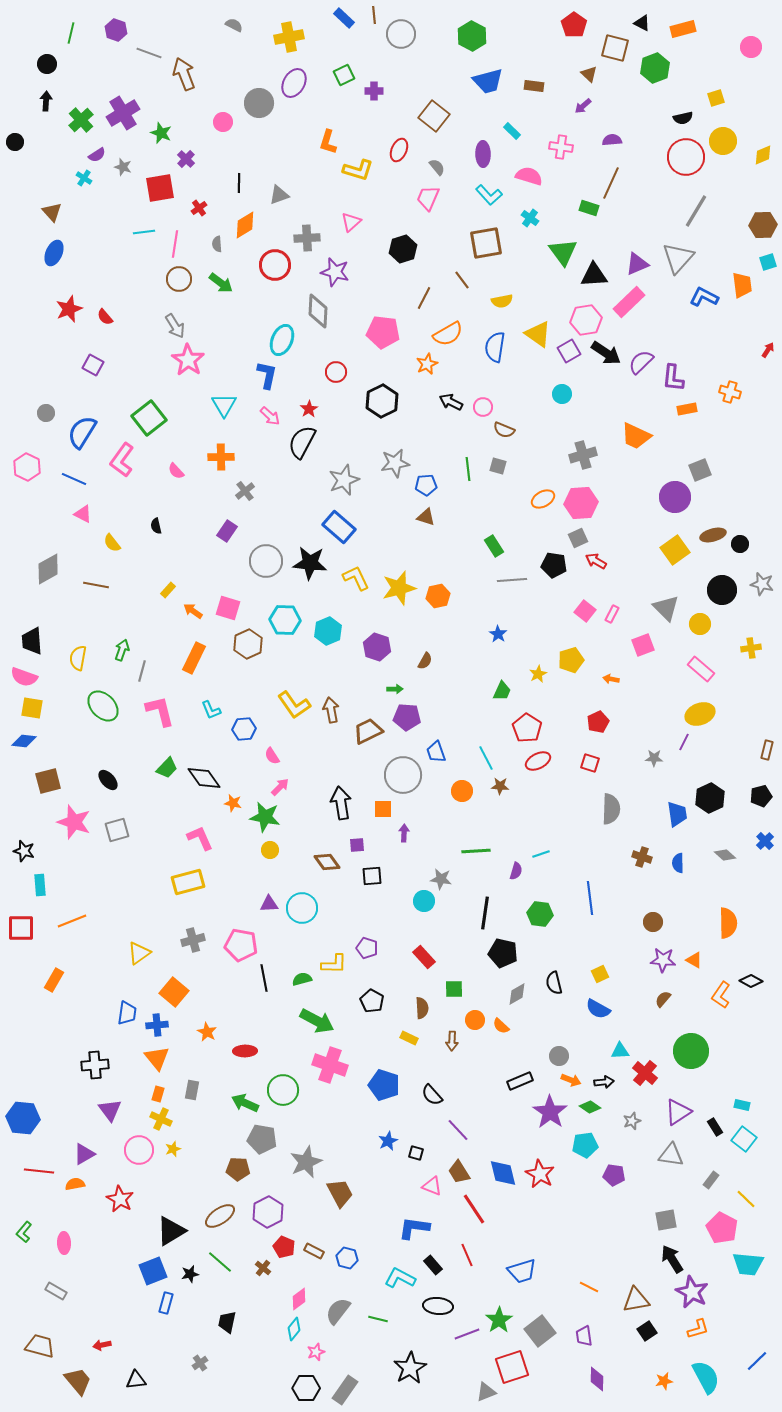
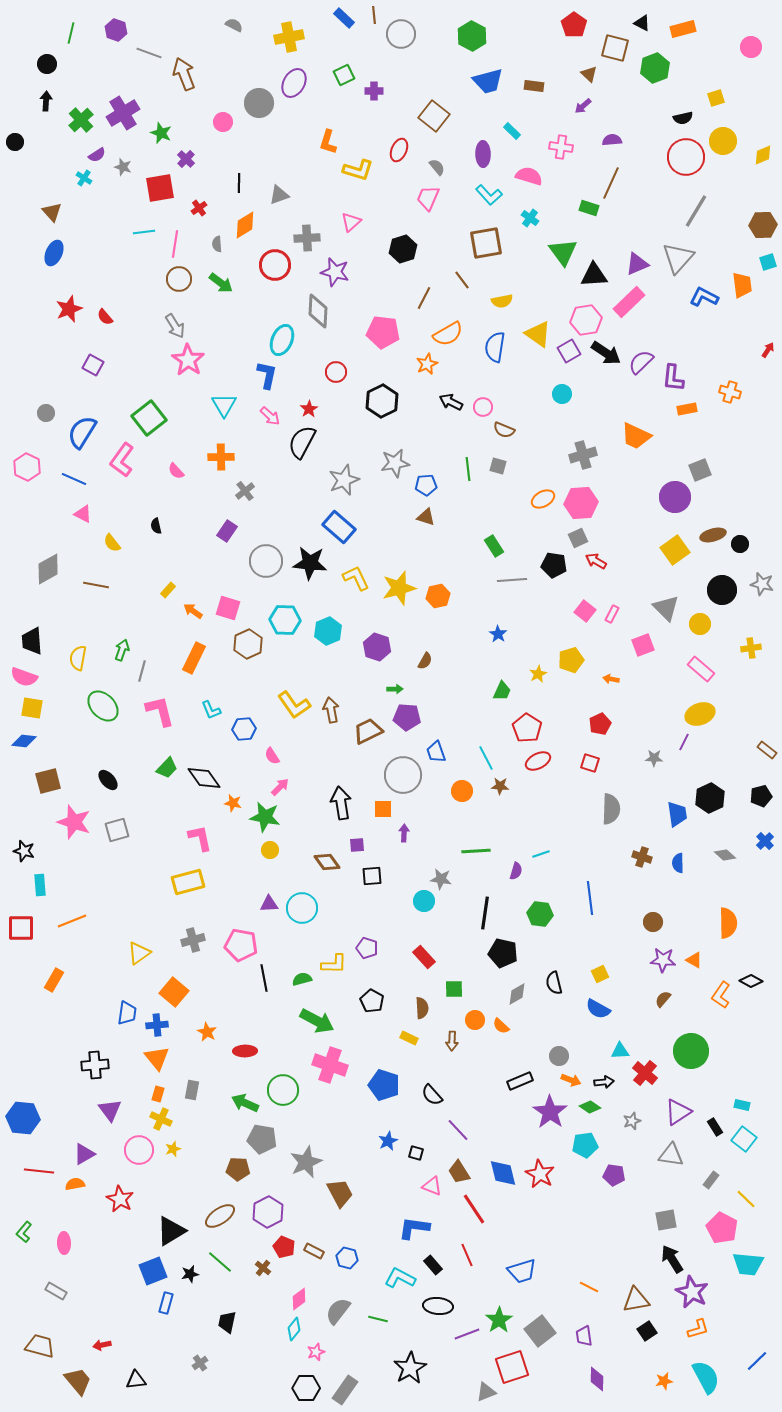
red pentagon at (598, 722): moved 2 px right, 2 px down
brown rectangle at (767, 750): rotated 66 degrees counterclockwise
pink L-shape at (200, 838): rotated 12 degrees clockwise
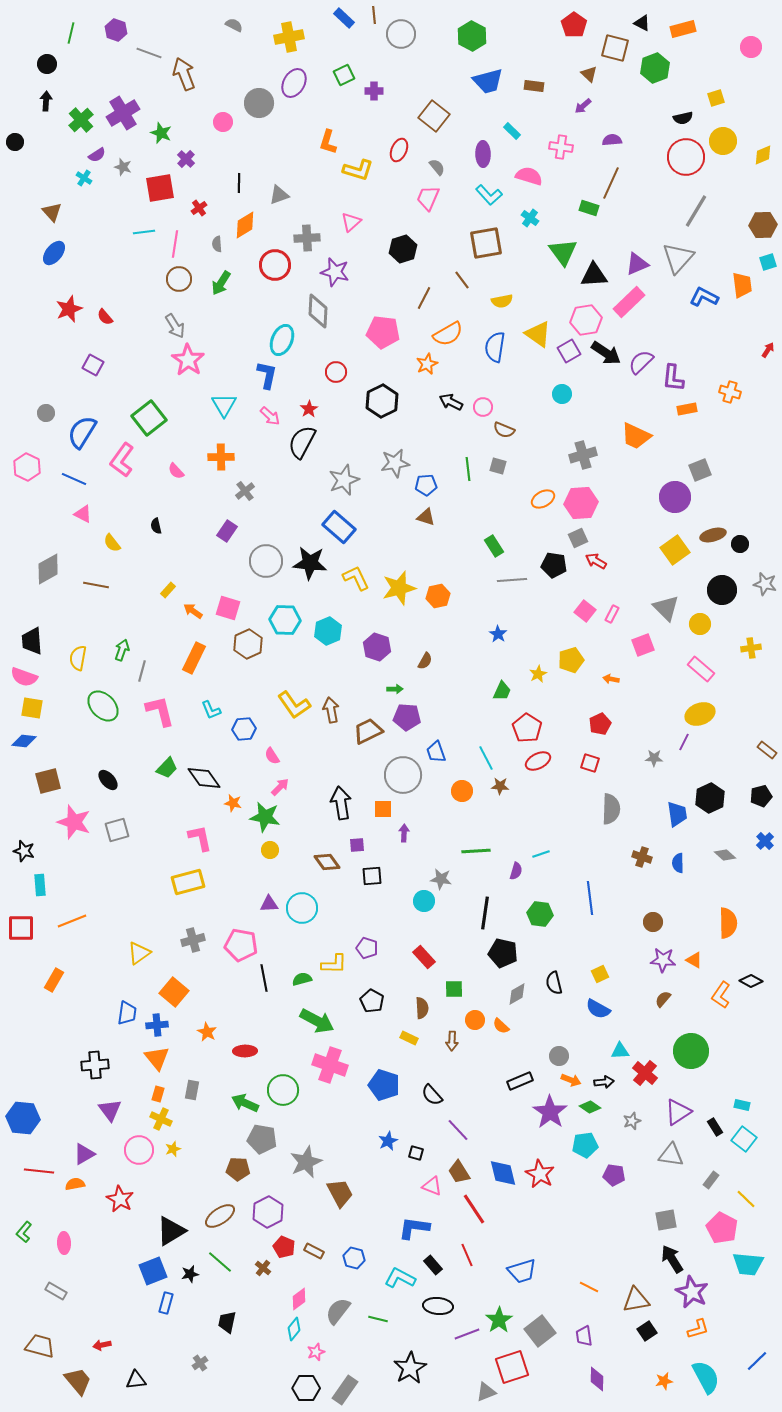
blue ellipse at (54, 253): rotated 15 degrees clockwise
green arrow at (221, 283): rotated 85 degrees clockwise
gray star at (762, 584): moved 3 px right
blue hexagon at (347, 1258): moved 7 px right
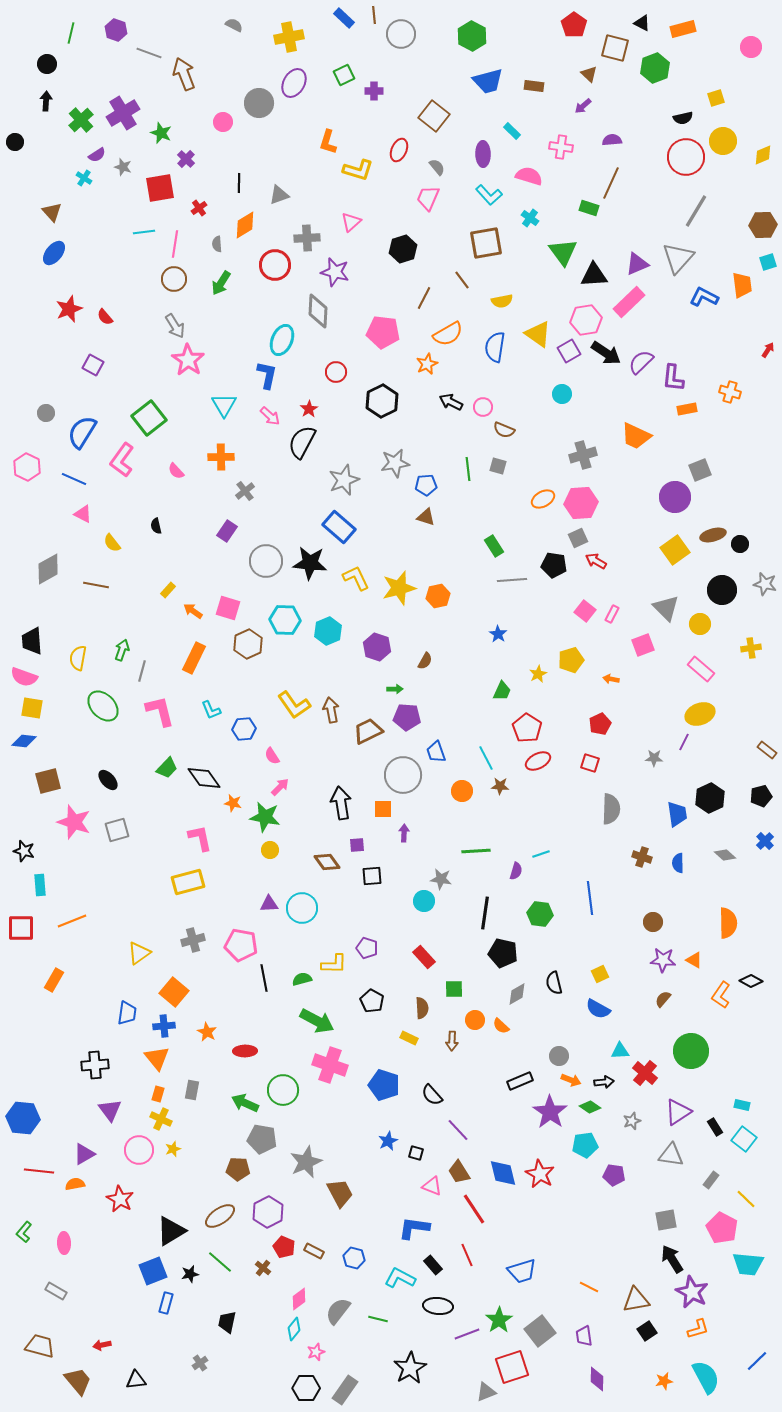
brown circle at (179, 279): moved 5 px left
blue cross at (157, 1025): moved 7 px right, 1 px down
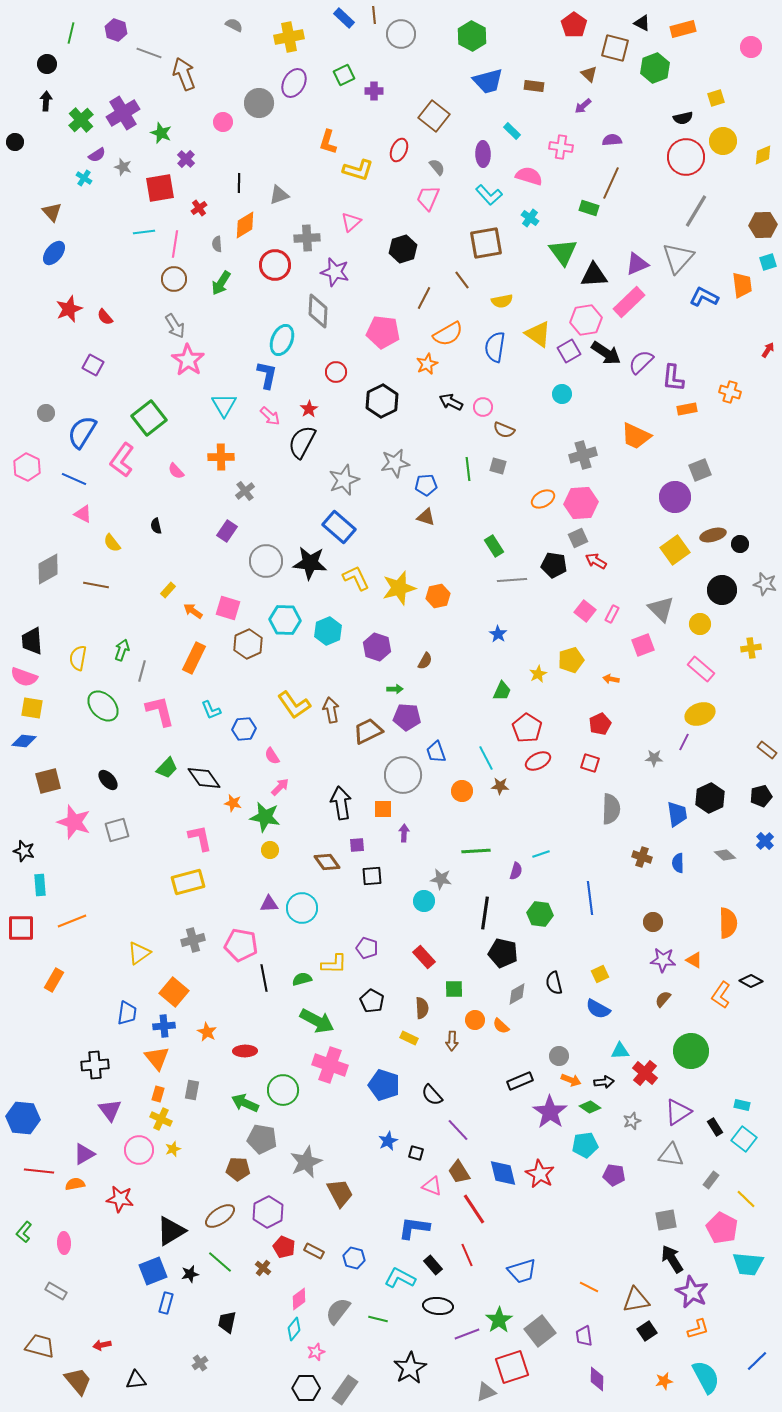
gray triangle at (666, 608): moved 5 px left, 1 px down
red star at (120, 1199): rotated 20 degrees counterclockwise
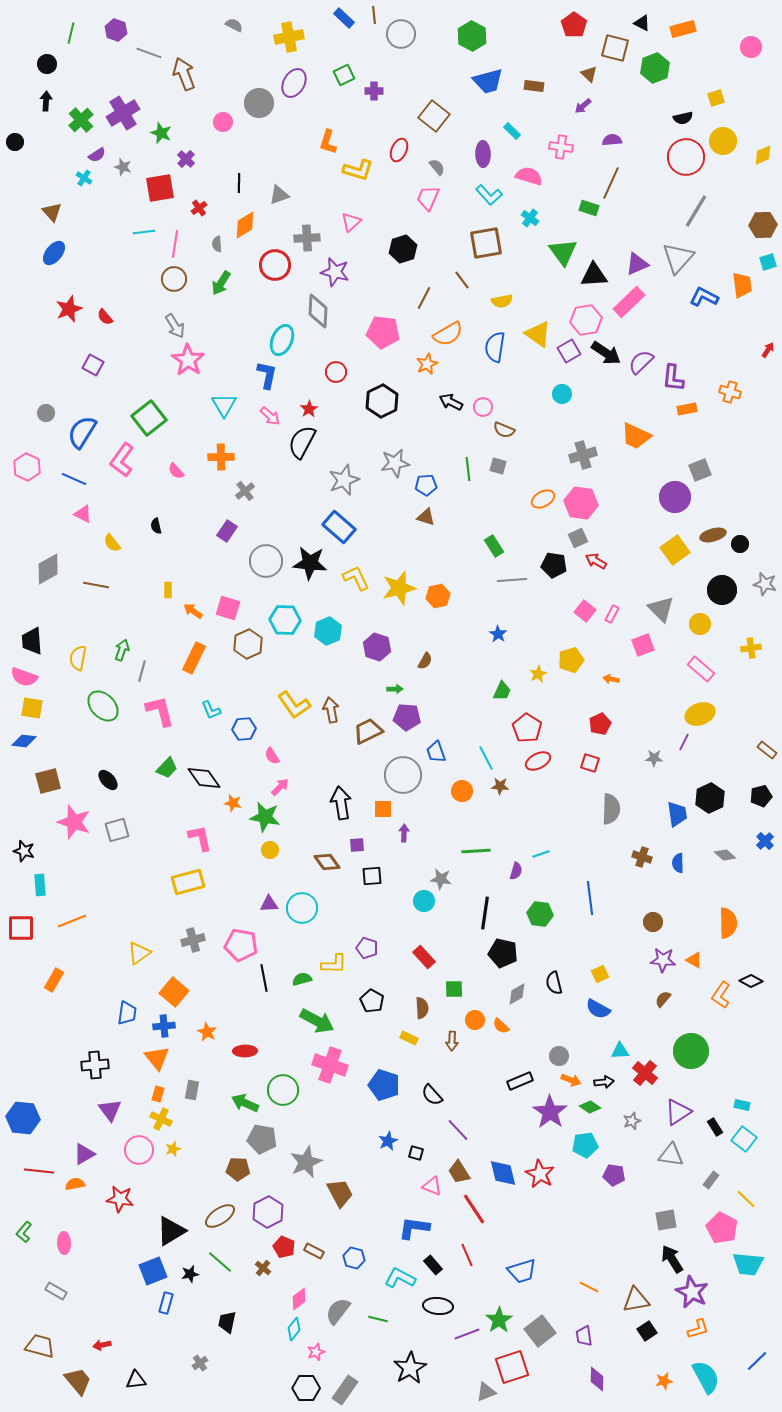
pink hexagon at (581, 503): rotated 12 degrees clockwise
yellow rectangle at (168, 590): rotated 42 degrees counterclockwise
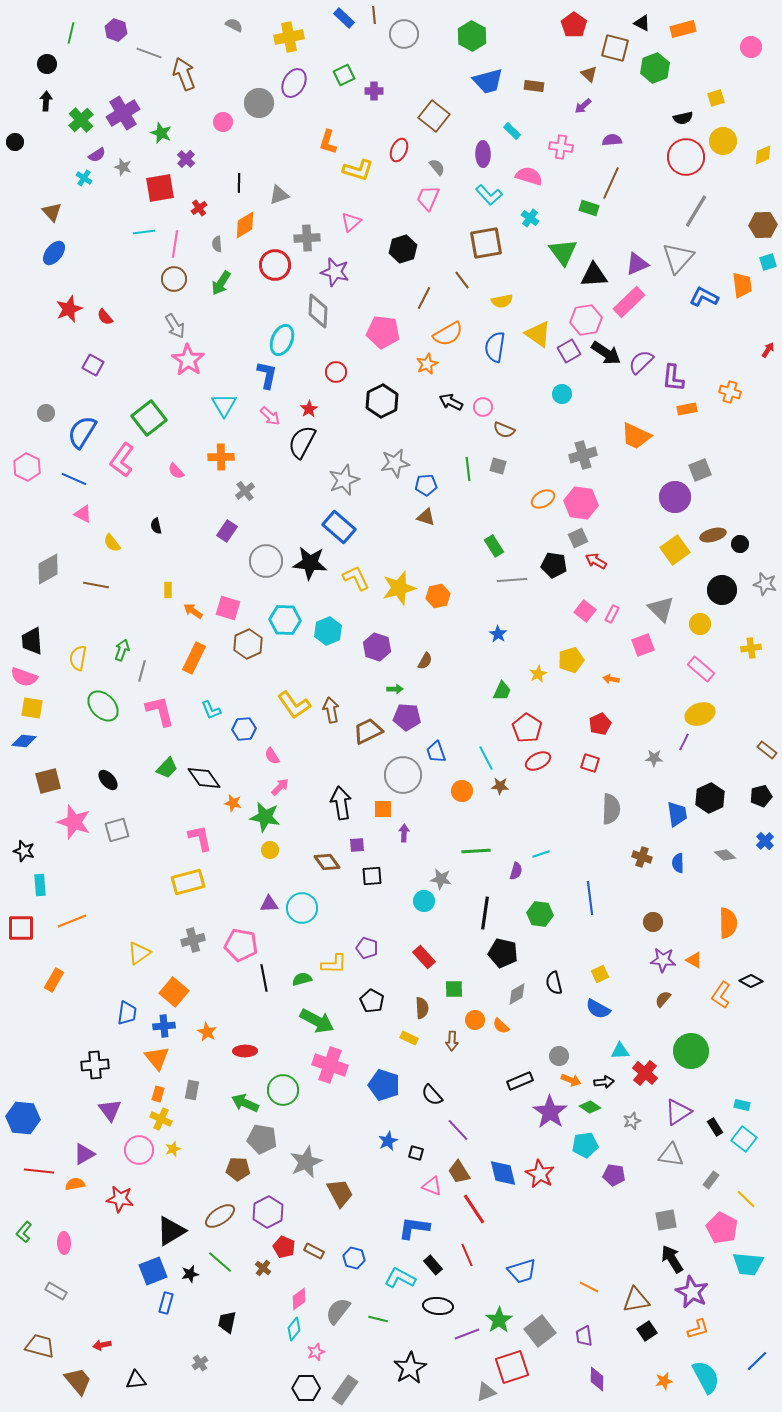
gray circle at (401, 34): moved 3 px right
